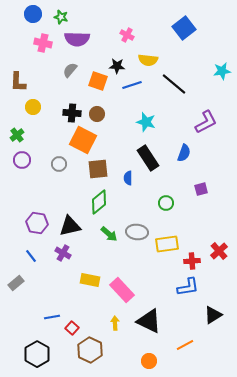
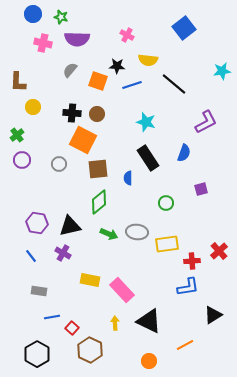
green arrow at (109, 234): rotated 18 degrees counterclockwise
gray rectangle at (16, 283): moved 23 px right, 8 px down; rotated 49 degrees clockwise
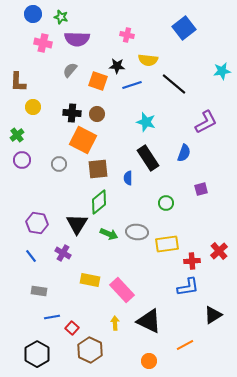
pink cross at (127, 35): rotated 16 degrees counterclockwise
black triangle at (70, 226): moved 7 px right, 2 px up; rotated 45 degrees counterclockwise
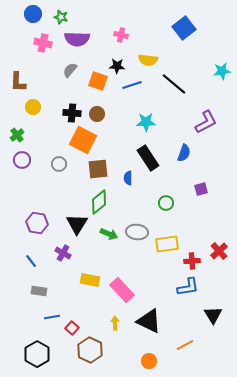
pink cross at (127, 35): moved 6 px left
cyan star at (146, 122): rotated 18 degrees counterclockwise
blue line at (31, 256): moved 5 px down
black triangle at (213, 315): rotated 30 degrees counterclockwise
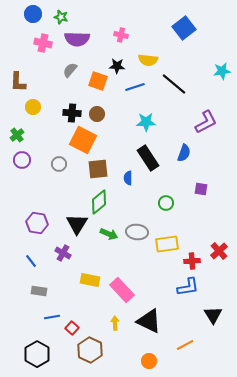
blue line at (132, 85): moved 3 px right, 2 px down
purple square at (201, 189): rotated 24 degrees clockwise
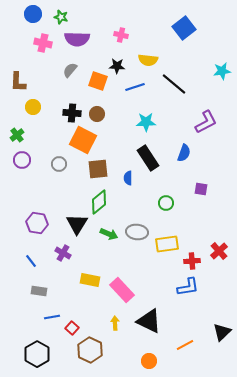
black triangle at (213, 315): moved 9 px right, 17 px down; rotated 18 degrees clockwise
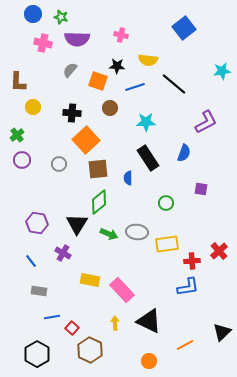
brown circle at (97, 114): moved 13 px right, 6 px up
orange square at (83, 140): moved 3 px right; rotated 20 degrees clockwise
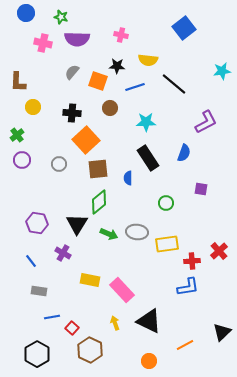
blue circle at (33, 14): moved 7 px left, 1 px up
gray semicircle at (70, 70): moved 2 px right, 2 px down
yellow arrow at (115, 323): rotated 16 degrees counterclockwise
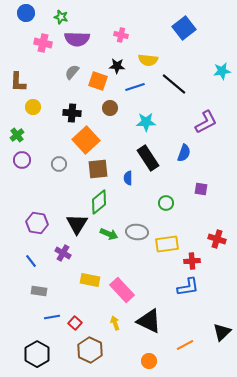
red cross at (219, 251): moved 2 px left, 12 px up; rotated 30 degrees counterclockwise
red square at (72, 328): moved 3 px right, 5 px up
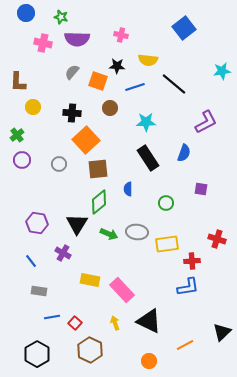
blue semicircle at (128, 178): moved 11 px down
